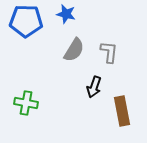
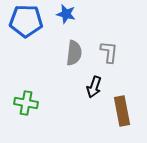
gray semicircle: moved 3 px down; rotated 25 degrees counterclockwise
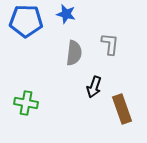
gray L-shape: moved 1 px right, 8 px up
brown rectangle: moved 2 px up; rotated 8 degrees counterclockwise
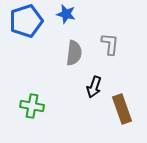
blue pentagon: rotated 20 degrees counterclockwise
green cross: moved 6 px right, 3 px down
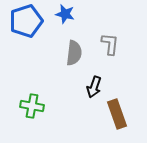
blue star: moved 1 px left
brown rectangle: moved 5 px left, 5 px down
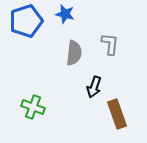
green cross: moved 1 px right, 1 px down; rotated 10 degrees clockwise
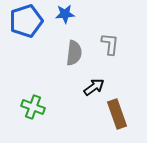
blue star: rotated 18 degrees counterclockwise
black arrow: rotated 145 degrees counterclockwise
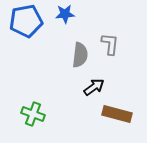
blue pentagon: rotated 8 degrees clockwise
gray semicircle: moved 6 px right, 2 px down
green cross: moved 7 px down
brown rectangle: rotated 56 degrees counterclockwise
